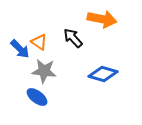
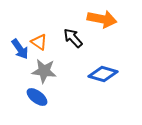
blue arrow: rotated 10 degrees clockwise
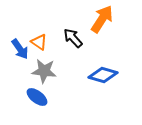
orange arrow: rotated 68 degrees counterclockwise
blue diamond: moved 1 px down
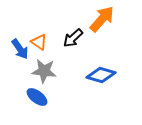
orange arrow: rotated 8 degrees clockwise
black arrow: rotated 90 degrees counterclockwise
blue diamond: moved 2 px left
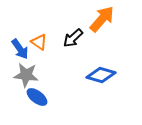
gray star: moved 18 px left, 4 px down
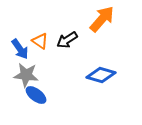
black arrow: moved 6 px left, 2 px down; rotated 10 degrees clockwise
orange triangle: moved 1 px right, 1 px up
blue ellipse: moved 1 px left, 2 px up
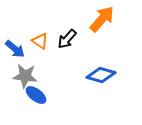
black arrow: moved 1 px up; rotated 15 degrees counterclockwise
blue arrow: moved 5 px left; rotated 15 degrees counterclockwise
gray star: moved 1 px left, 1 px down
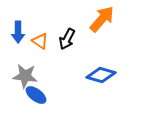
black arrow: rotated 15 degrees counterclockwise
blue arrow: moved 3 px right, 17 px up; rotated 50 degrees clockwise
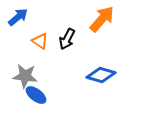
blue arrow: moved 15 px up; rotated 130 degrees counterclockwise
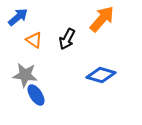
orange triangle: moved 6 px left, 1 px up
gray star: moved 1 px up
blue ellipse: rotated 20 degrees clockwise
